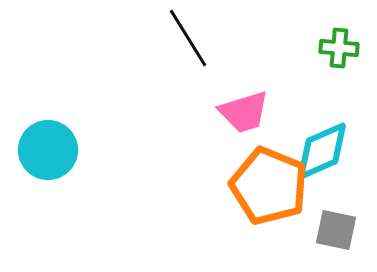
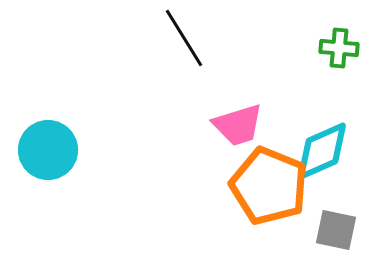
black line: moved 4 px left
pink trapezoid: moved 6 px left, 13 px down
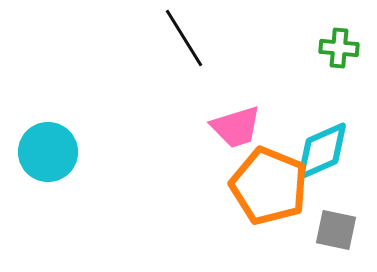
pink trapezoid: moved 2 px left, 2 px down
cyan circle: moved 2 px down
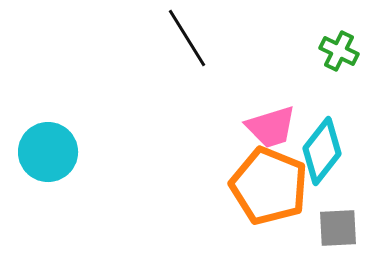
black line: moved 3 px right
green cross: moved 3 px down; rotated 21 degrees clockwise
pink trapezoid: moved 35 px right
cyan diamond: rotated 28 degrees counterclockwise
gray square: moved 2 px right, 2 px up; rotated 15 degrees counterclockwise
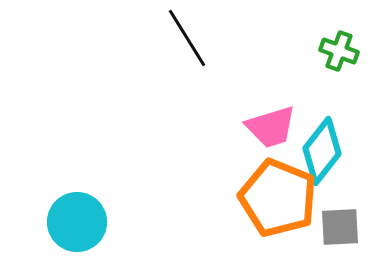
green cross: rotated 6 degrees counterclockwise
cyan circle: moved 29 px right, 70 px down
orange pentagon: moved 9 px right, 12 px down
gray square: moved 2 px right, 1 px up
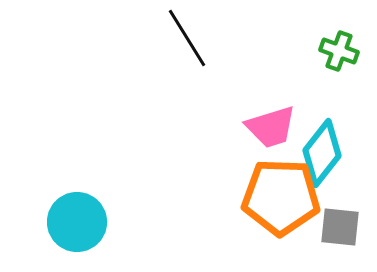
cyan diamond: moved 2 px down
orange pentagon: moved 3 px right, 1 px up; rotated 20 degrees counterclockwise
gray square: rotated 9 degrees clockwise
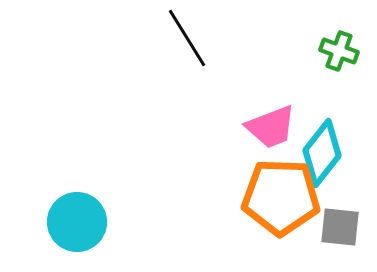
pink trapezoid: rotated 4 degrees counterclockwise
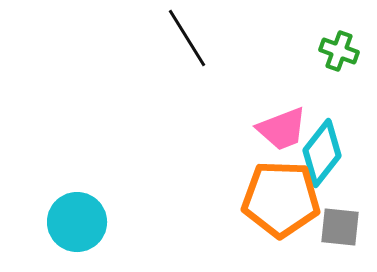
pink trapezoid: moved 11 px right, 2 px down
orange pentagon: moved 2 px down
